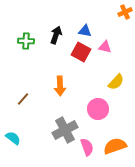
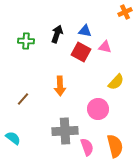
black arrow: moved 1 px right, 1 px up
gray cross: moved 1 px down; rotated 25 degrees clockwise
orange semicircle: rotated 95 degrees clockwise
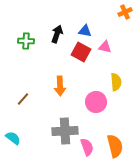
yellow semicircle: rotated 48 degrees counterclockwise
pink circle: moved 2 px left, 7 px up
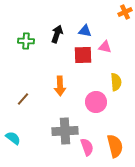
red square: moved 2 px right, 3 px down; rotated 30 degrees counterclockwise
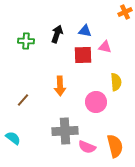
brown line: moved 1 px down
pink semicircle: rotated 132 degrees clockwise
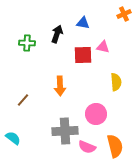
orange cross: moved 1 px left, 2 px down
blue triangle: moved 2 px left, 8 px up
green cross: moved 1 px right, 2 px down
pink triangle: moved 2 px left
pink circle: moved 12 px down
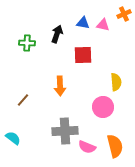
pink triangle: moved 22 px up
pink circle: moved 7 px right, 7 px up
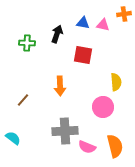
orange cross: rotated 16 degrees clockwise
red square: rotated 12 degrees clockwise
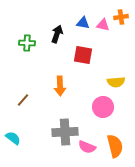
orange cross: moved 3 px left, 3 px down
yellow semicircle: rotated 90 degrees clockwise
gray cross: moved 1 px down
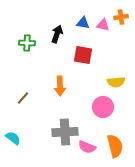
brown line: moved 2 px up
